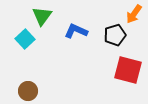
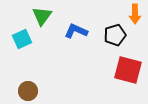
orange arrow: moved 1 px right; rotated 36 degrees counterclockwise
cyan square: moved 3 px left; rotated 18 degrees clockwise
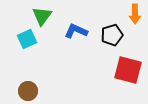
black pentagon: moved 3 px left
cyan square: moved 5 px right
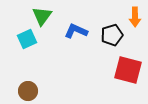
orange arrow: moved 3 px down
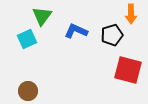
orange arrow: moved 4 px left, 3 px up
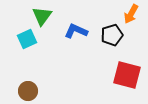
orange arrow: rotated 30 degrees clockwise
red square: moved 1 px left, 5 px down
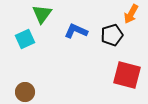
green triangle: moved 2 px up
cyan square: moved 2 px left
brown circle: moved 3 px left, 1 px down
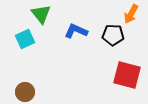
green triangle: moved 1 px left; rotated 15 degrees counterclockwise
black pentagon: moved 1 px right; rotated 20 degrees clockwise
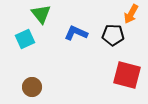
blue L-shape: moved 2 px down
brown circle: moved 7 px right, 5 px up
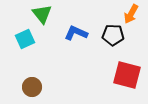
green triangle: moved 1 px right
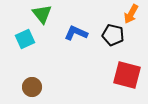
black pentagon: rotated 10 degrees clockwise
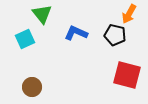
orange arrow: moved 2 px left
black pentagon: moved 2 px right
